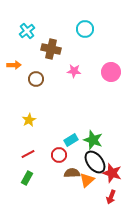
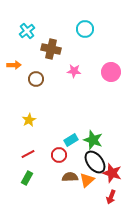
brown semicircle: moved 2 px left, 4 px down
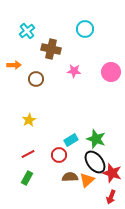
green star: moved 3 px right, 1 px up
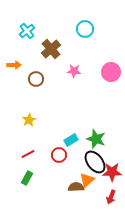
brown cross: rotated 36 degrees clockwise
red star: moved 1 px up; rotated 18 degrees counterclockwise
brown semicircle: moved 6 px right, 10 px down
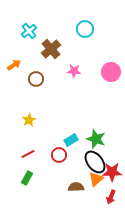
cyan cross: moved 2 px right
orange arrow: rotated 32 degrees counterclockwise
orange triangle: moved 9 px right, 1 px up
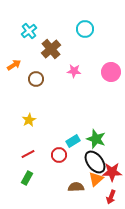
cyan rectangle: moved 2 px right, 1 px down
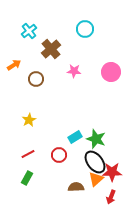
cyan rectangle: moved 2 px right, 4 px up
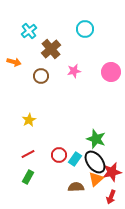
orange arrow: moved 3 px up; rotated 48 degrees clockwise
pink star: rotated 16 degrees counterclockwise
brown circle: moved 5 px right, 3 px up
cyan rectangle: moved 22 px down; rotated 24 degrees counterclockwise
red star: rotated 12 degrees counterclockwise
green rectangle: moved 1 px right, 1 px up
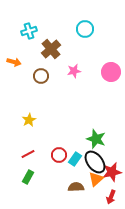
cyan cross: rotated 21 degrees clockwise
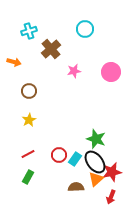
brown circle: moved 12 px left, 15 px down
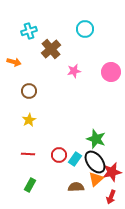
red line: rotated 32 degrees clockwise
green rectangle: moved 2 px right, 8 px down
